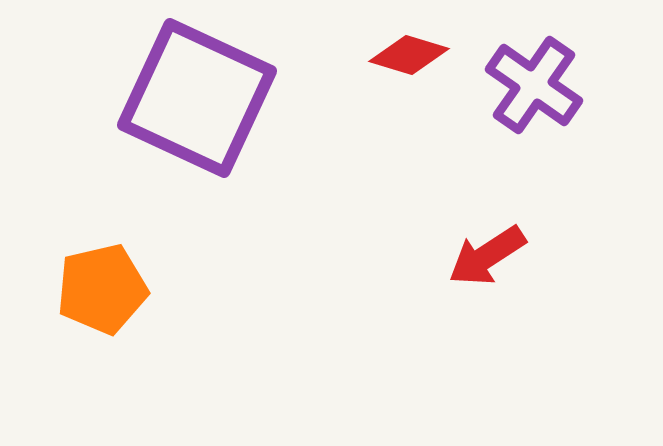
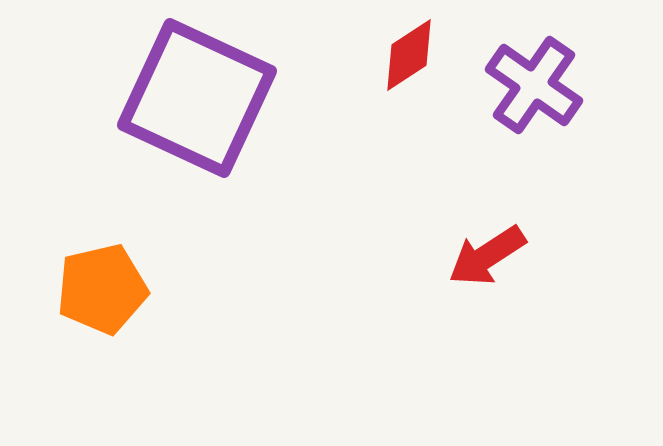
red diamond: rotated 50 degrees counterclockwise
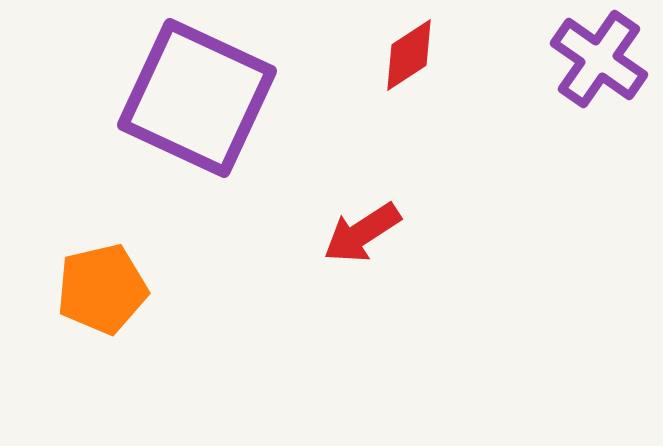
purple cross: moved 65 px right, 26 px up
red arrow: moved 125 px left, 23 px up
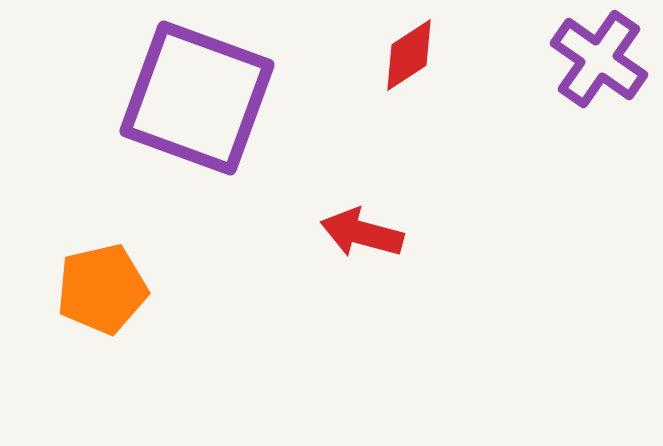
purple square: rotated 5 degrees counterclockwise
red arrow: rotated 48 degrees clockwise
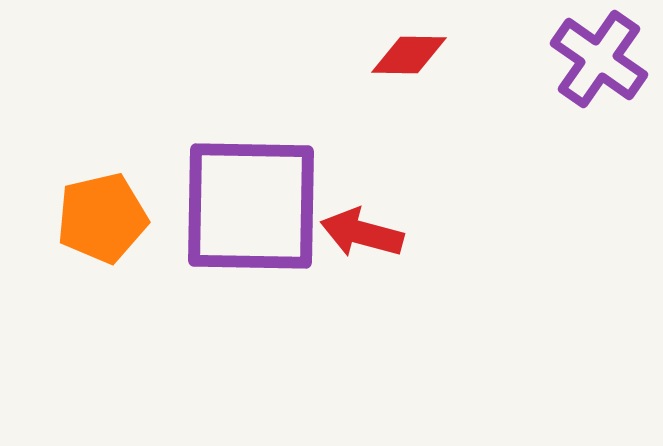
red diamond: rotated 34 degrees clockwise
purple square: moved 54 px right, 108 px down; rotated 19 degrees counterclockwise
orange pentagon: moved 71 px up
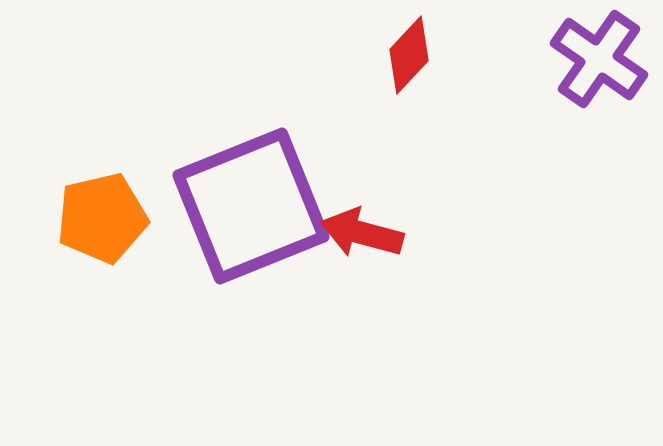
red diamond: rotated 48 degrees counterclockwise
purple square: rotated 23 degrees counterclockwise
